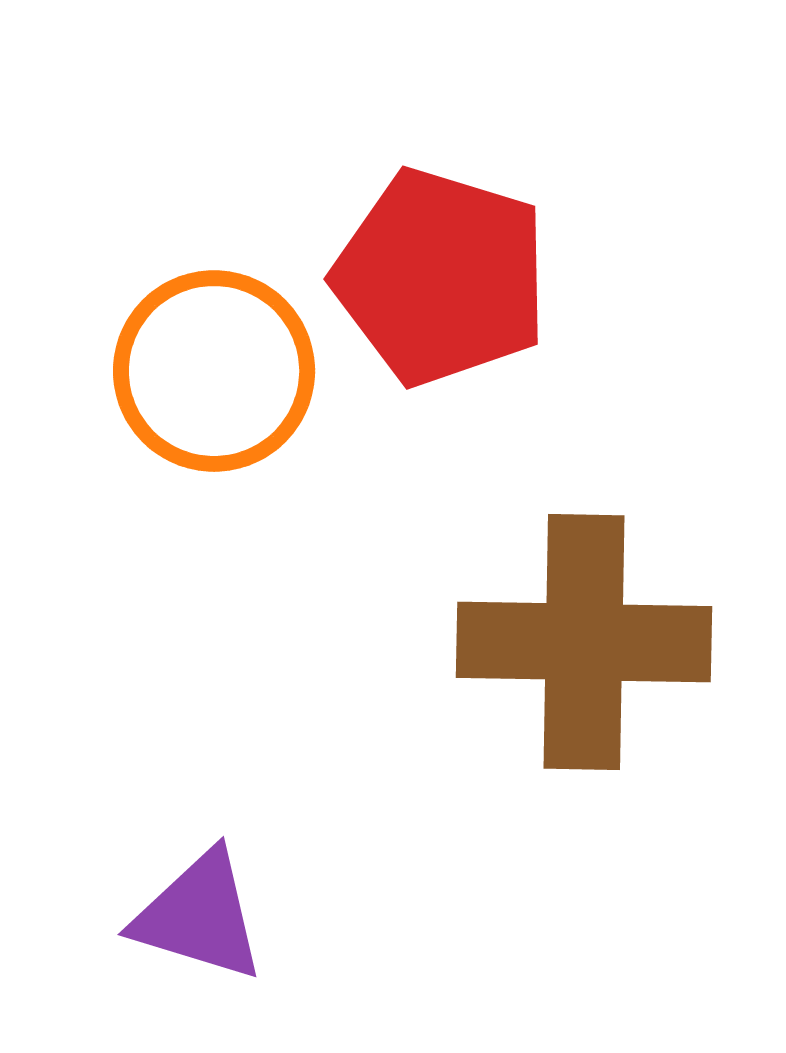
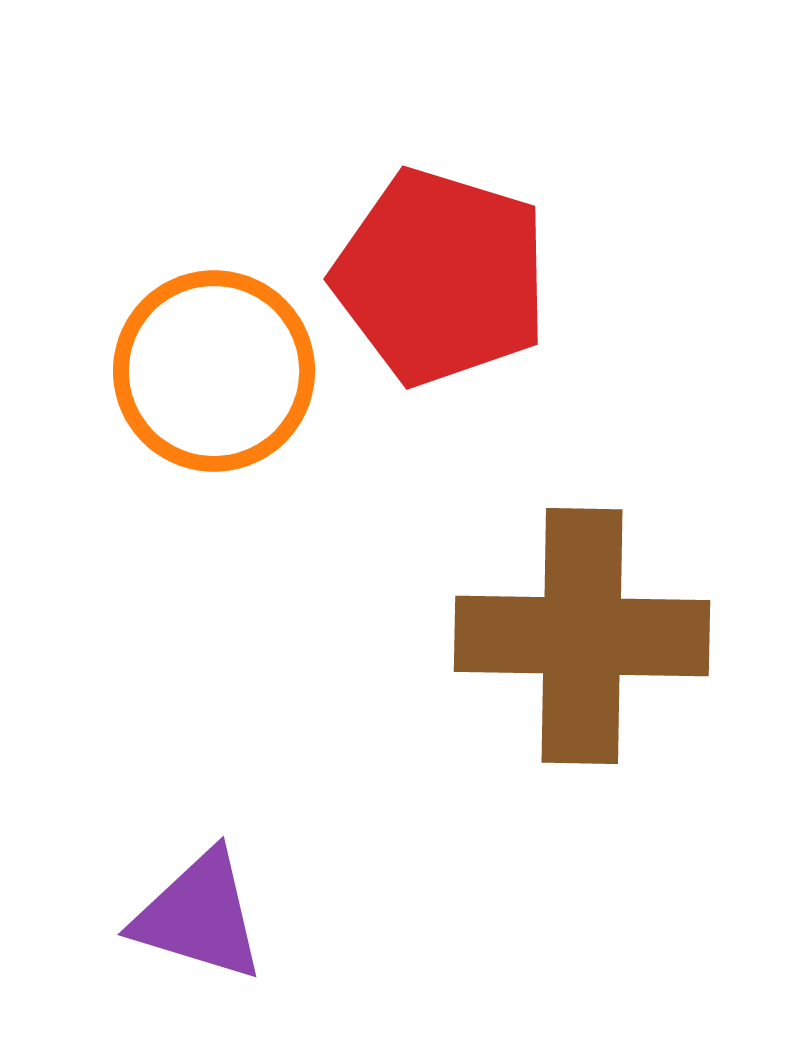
brown cross: moved 2 px left, 6 px up
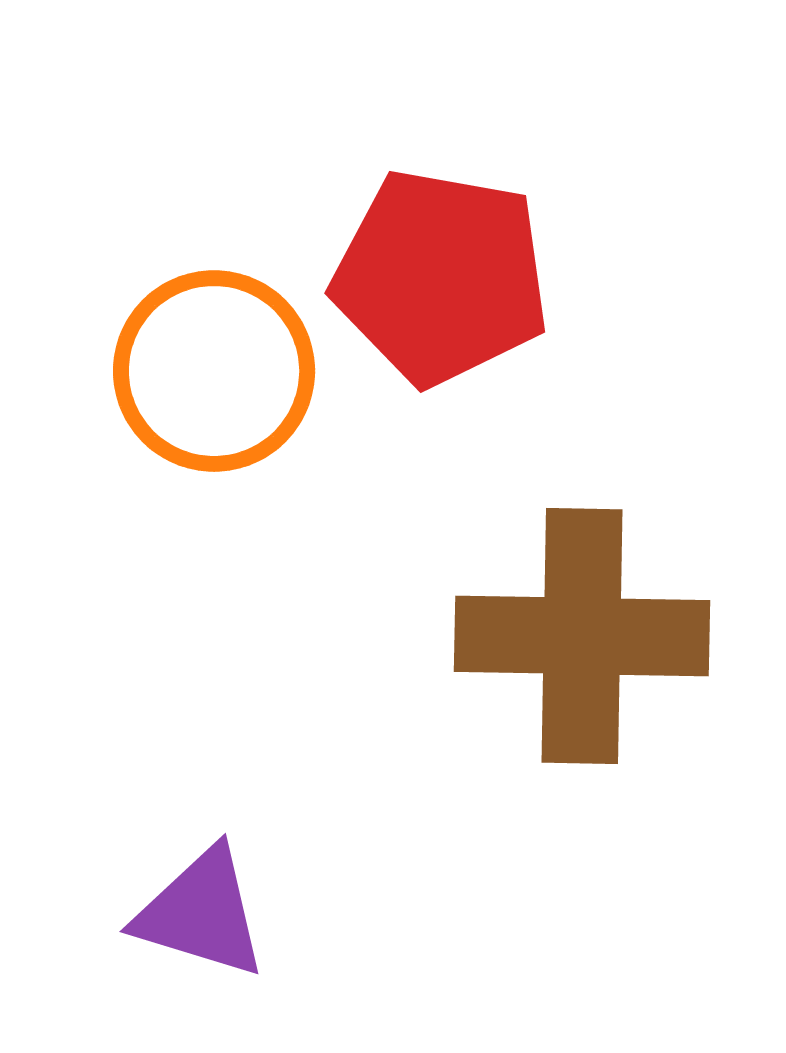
red pentagon: rotated 7 degrees counterclockwise
purple triangle: moved 2 px right, 3 px up
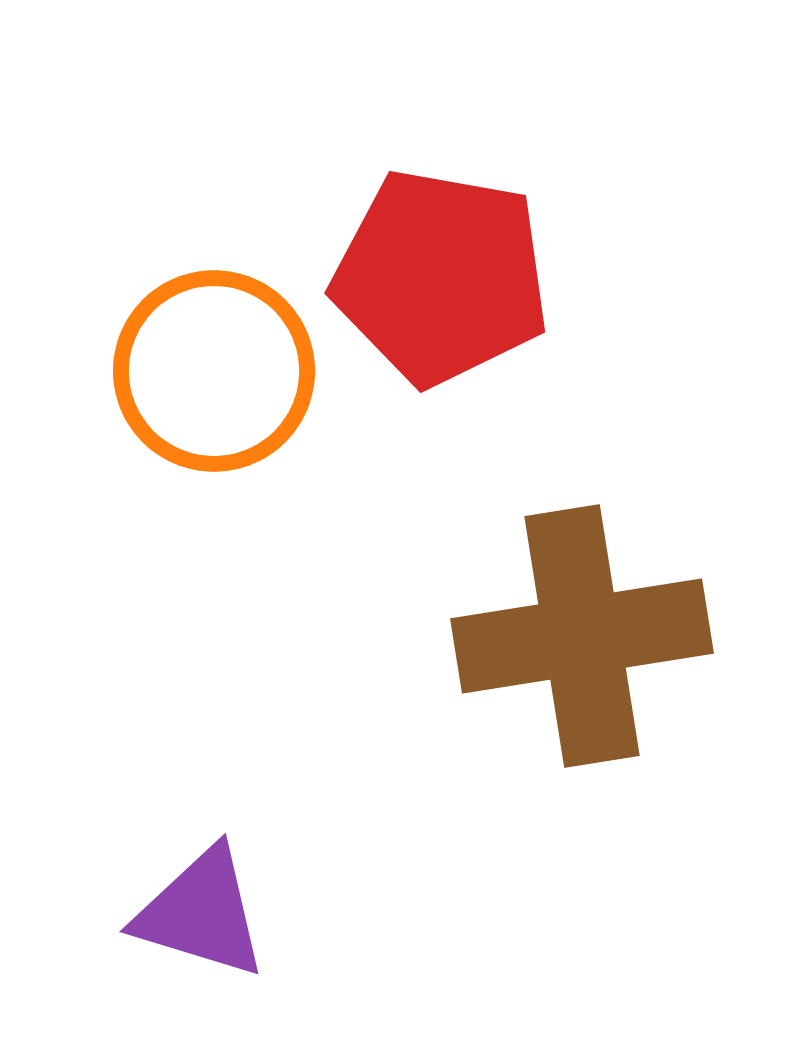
brown cross: rotated 10 degrees counterclockwise
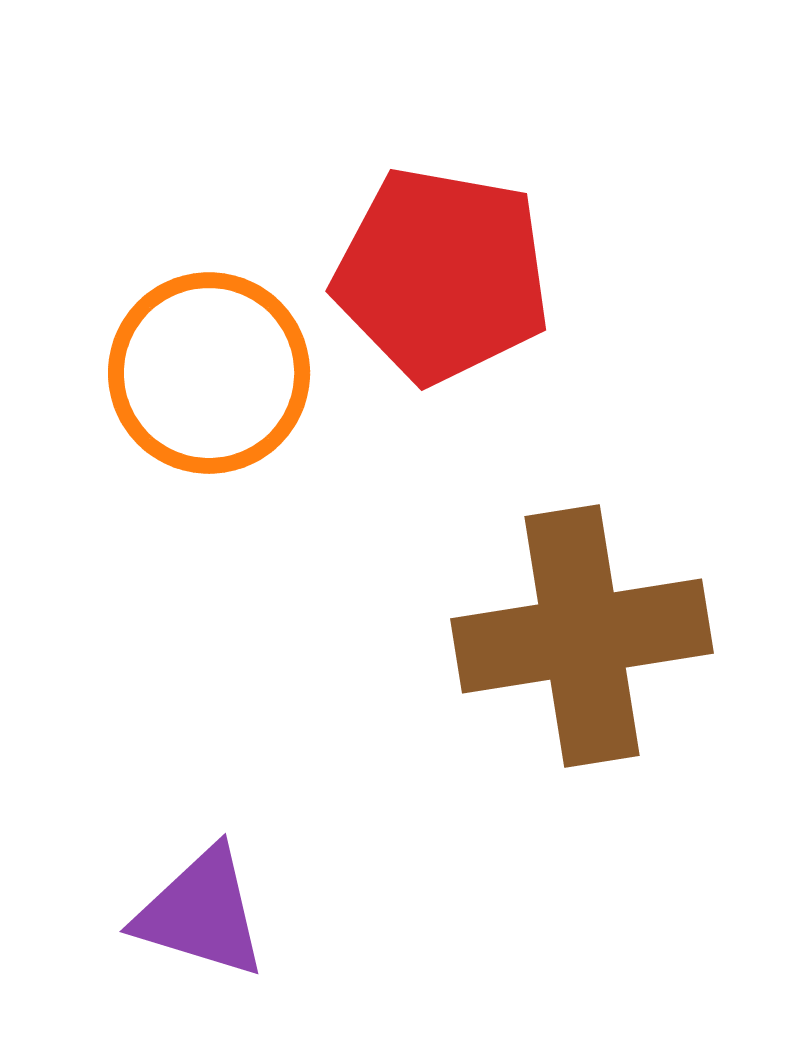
red pentagon: moved 1 px right, 2 px up
orange circle: moved 5 px left, 2 px down
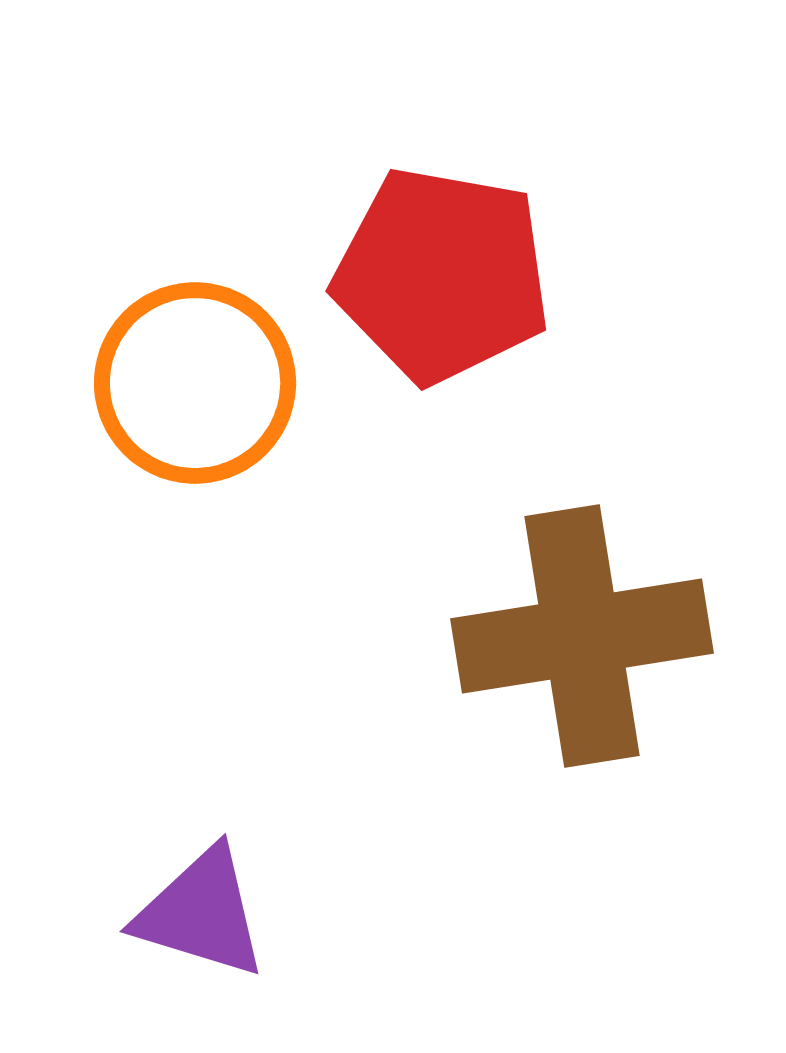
orange circle: moved 14 px left, 10 px down
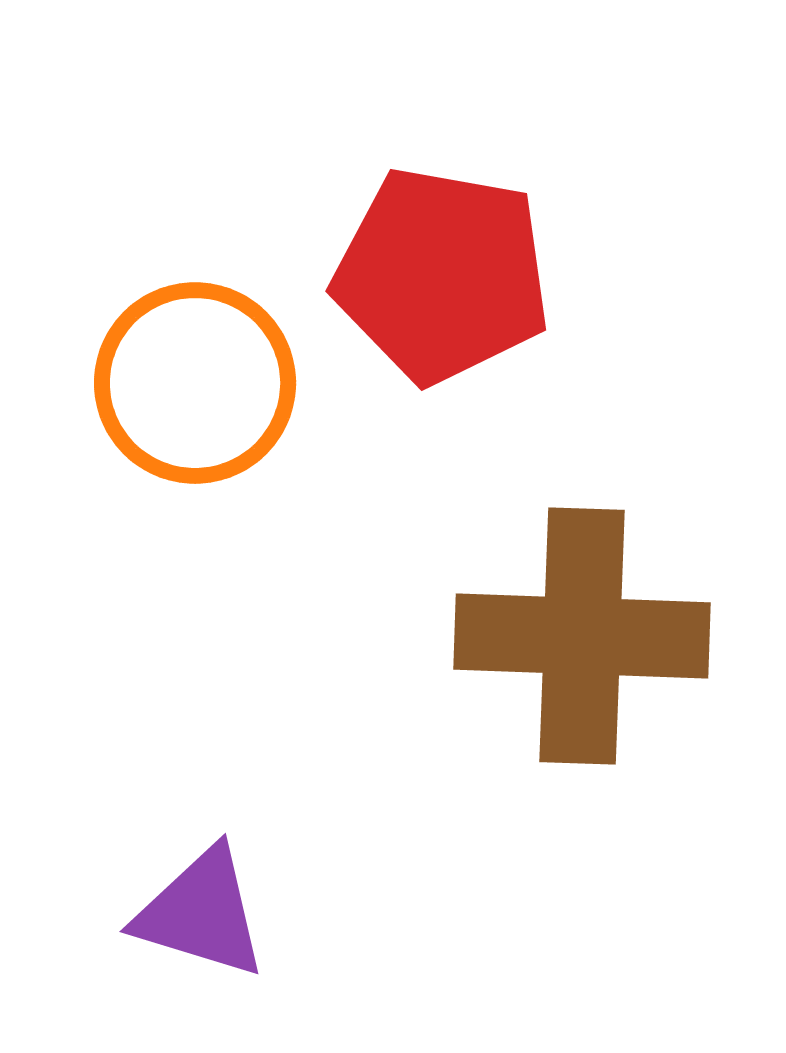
brown cross: rotated 11 degrees clockwise
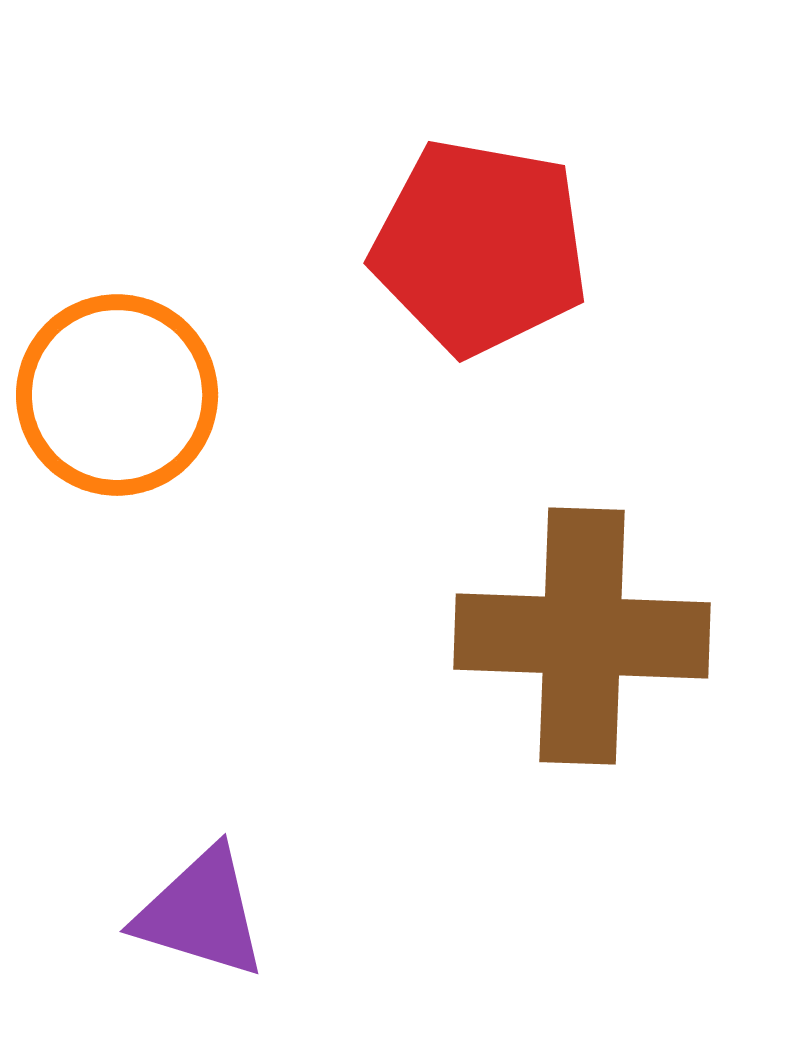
red pentagon: moved 38 px right, 28 px up
orange circle: moved 78 px left, 12 px down
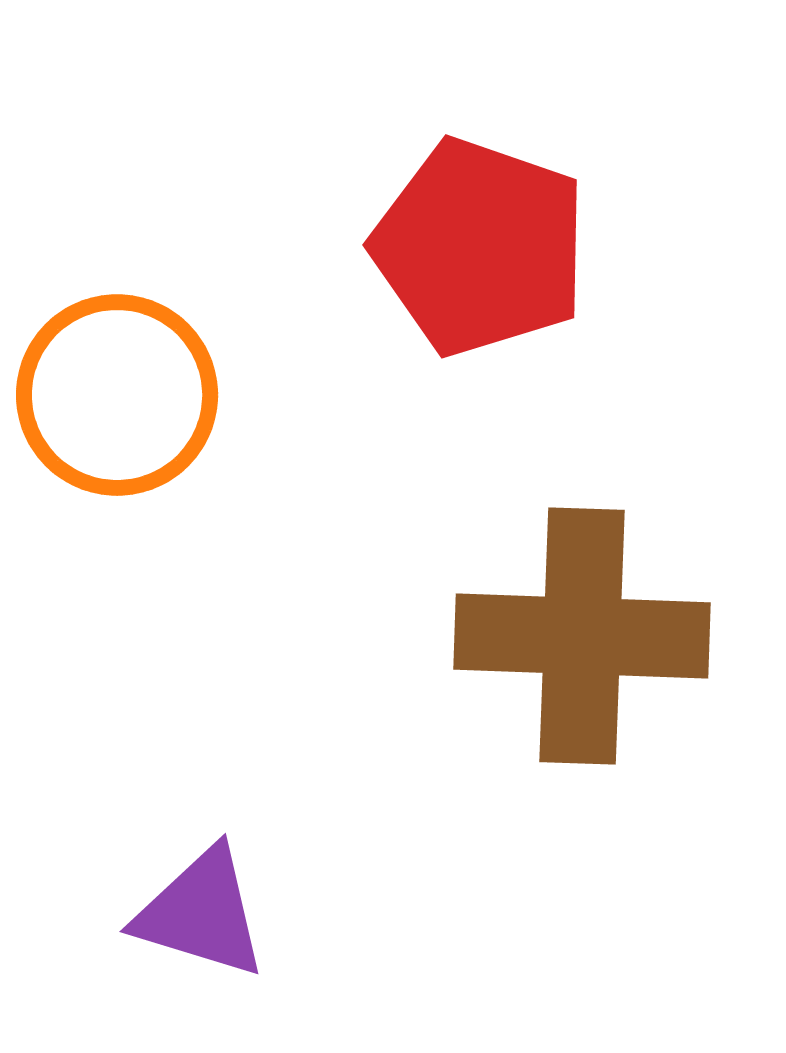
red pentagon: rotated 9 degrees clockwise
